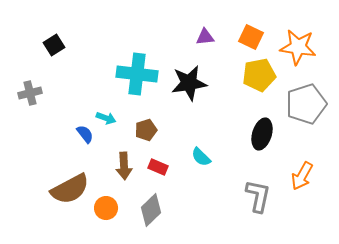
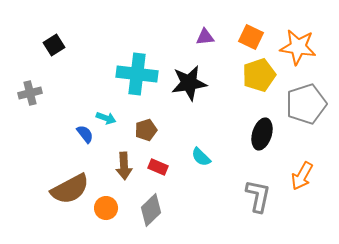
yellow pentagon: rotated 8 degrees counterclockwise
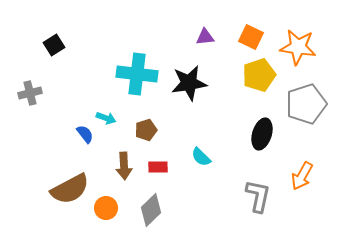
red rectangle: rotated 24 degrees counterclockwise
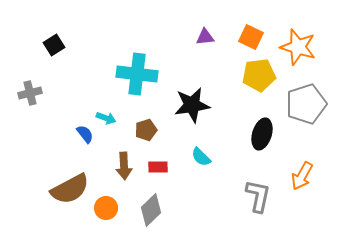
orange star: rotated 9 degrees clockwise
yellow pentagon: rotated 12 degrees clockwise
black star: moved 3 px right, 22 px down
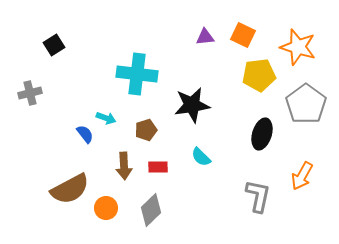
orange square: moved 8 px left, 2 px up
gray pentagon: rotated 18 degrees counterclockwise
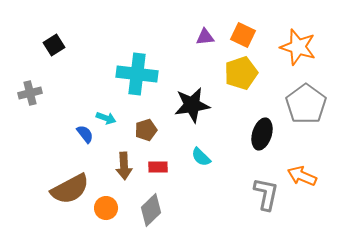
yellow pentagon: moved 18 px left, 2 px up; rotated 12 degrees counterclockwise
orange arrow: rotated 84 degrees clockwise
gray L-shape: moved 8 px right, 2 px up
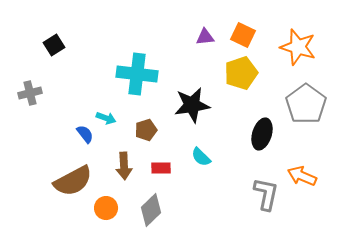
red rectangle: moved 3 px right, 1 px down
brown semicircle: moved 3 px right, 8 px up
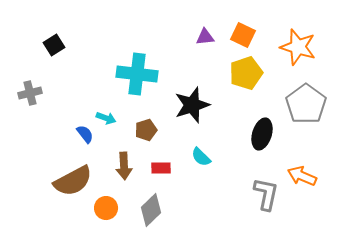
yellow pentagon: moved 5 px right
black star: rotated 9 degrees counterclockwise
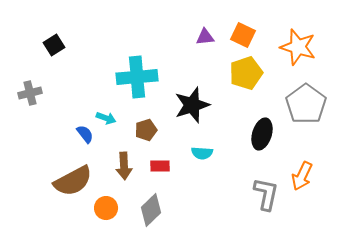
cyan cross: moved 3 px down; rotated 12 degrees counterclockwise
cyan semicircle: moved 1 px right, 4 px up; rotated 40 degrees counterclockwise
red rectangle: moved 1 px left, 2 px up
orange arrow: rotated 88 degrees counterclockwise
